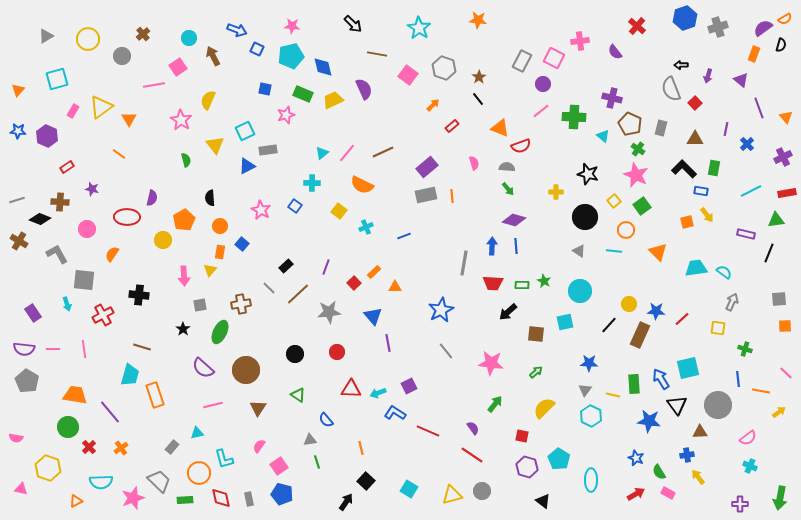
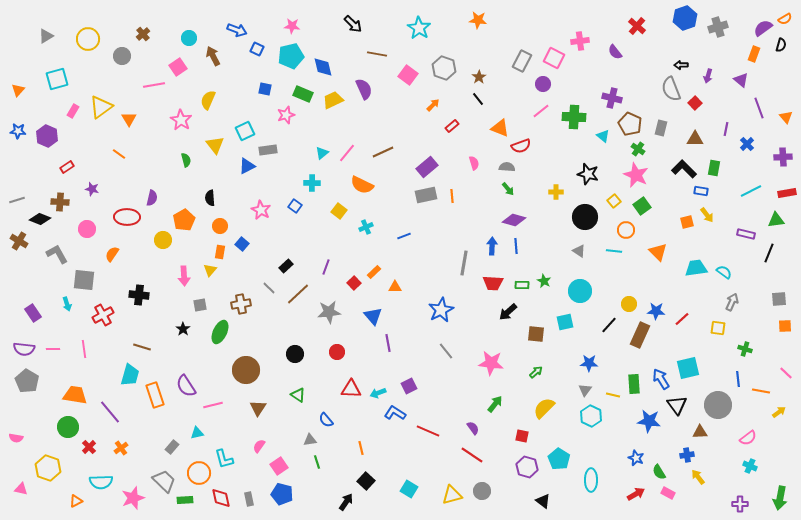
purple cross at (783, 157): rotated 24 degrees clockwise
purple semicircle at (203, 368): moved 17 px left, 18 px down; rotated 15 degrees clockwise
gray trapezoid at (159, 481): moved 5 px right
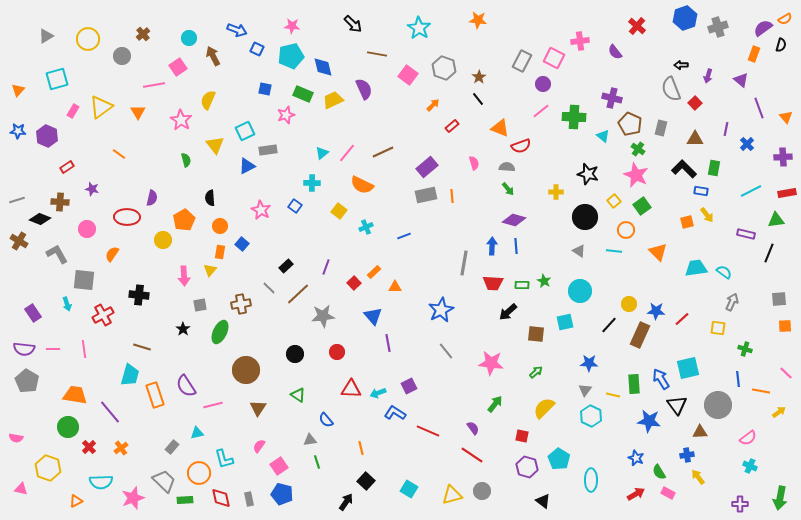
orange triangle at (129, 119): moved 9 px right, 7 px up
gray star at (329, 312): moved 6 px left, 4 px down
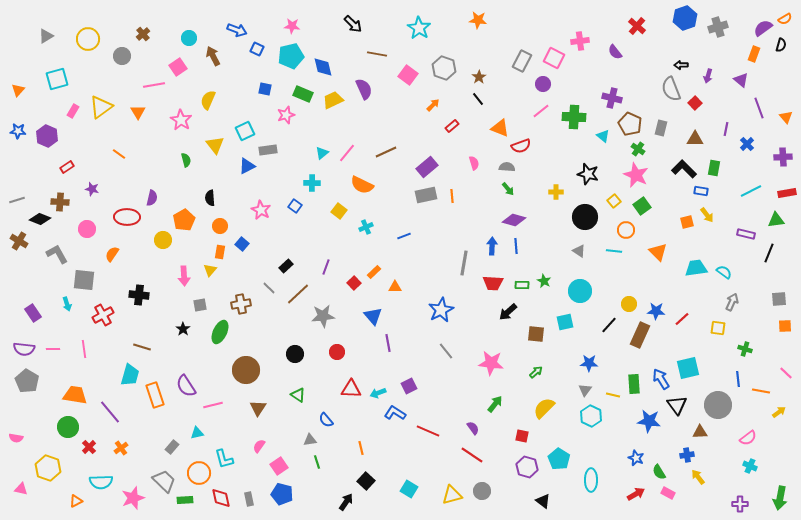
brown line at (383, 152): moved 3 px right
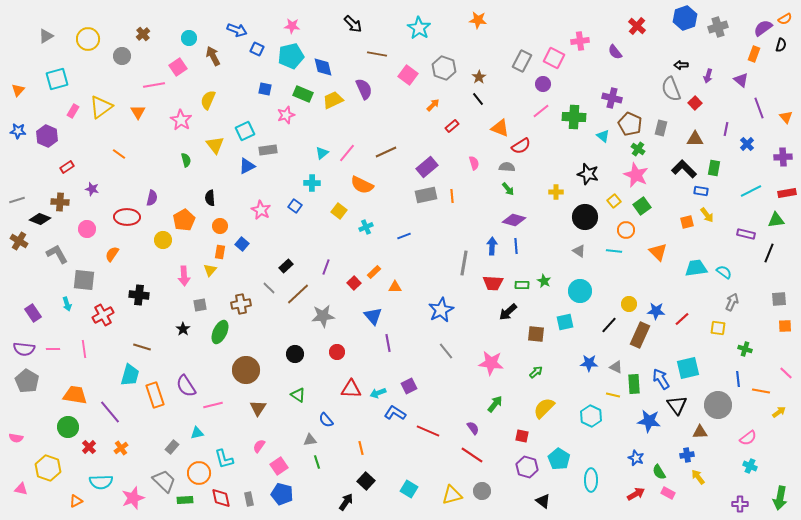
red semicircle at (521, 146): rotated 12 degrees counterclockwise
gray triangle at (585, 390): moved 31 px right, 23 px up; rotated 40 degrees counterclockwise
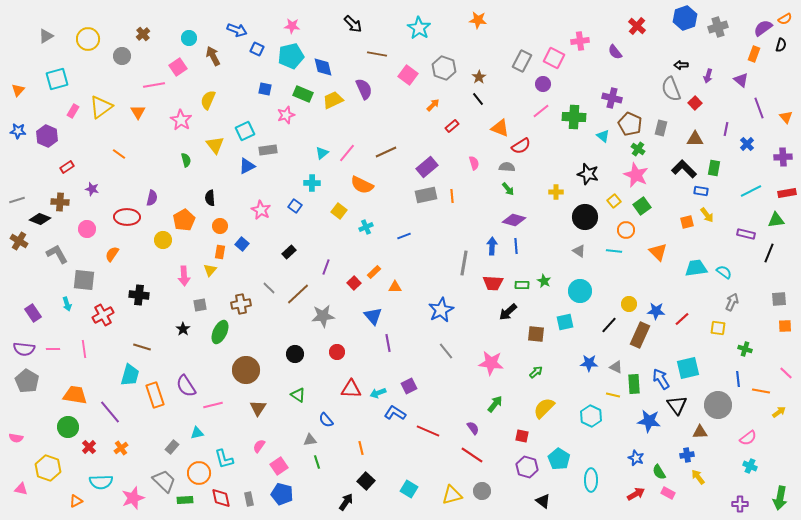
black rectangle at (286, 266): moved 3 px right, 14 px up
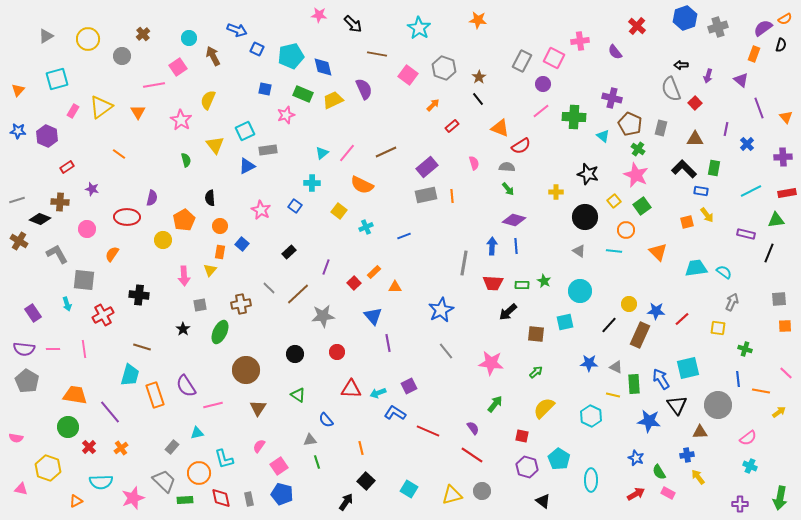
pink star at (292, 26): moved 27 px right, 11 px up
